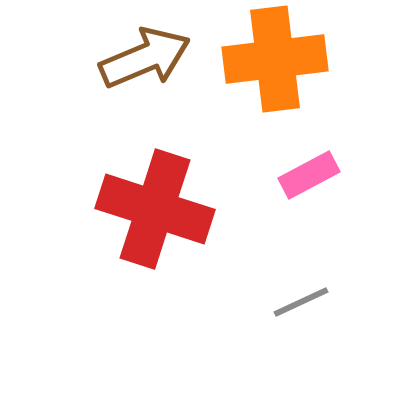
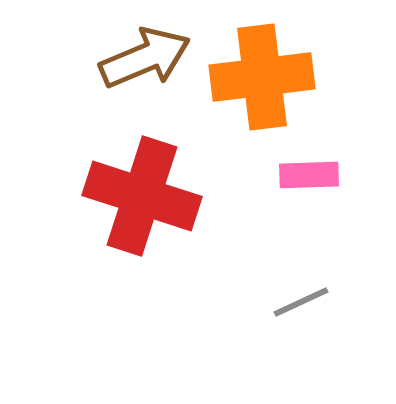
orange cross: moved 13 px left, 18 px down
pink rectangle: rotated 26 degrees clockwise
red cross: moved 13 px left, 13 px up
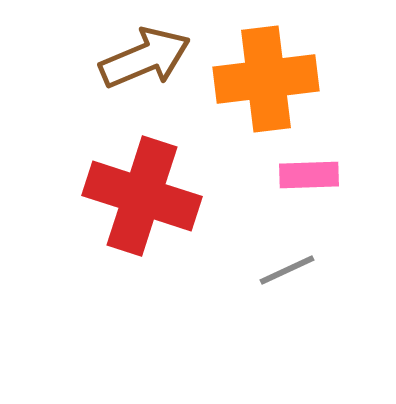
orange cross: moved 4 px right, 2 px down
gray line: moved 14 px left, 32 px up
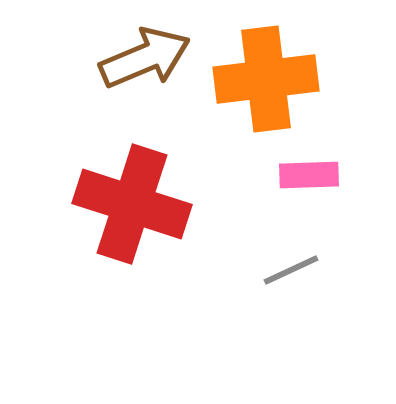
red cross: moved 10 px left, 8 px down
gray line: moved 4 px right
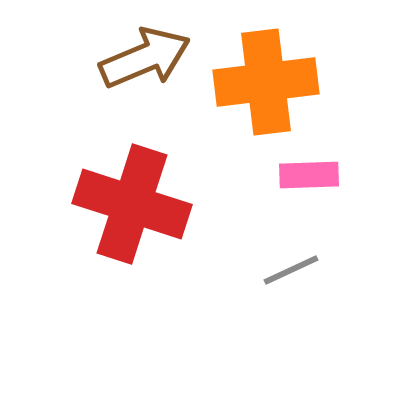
orange cross: moved 3 px down
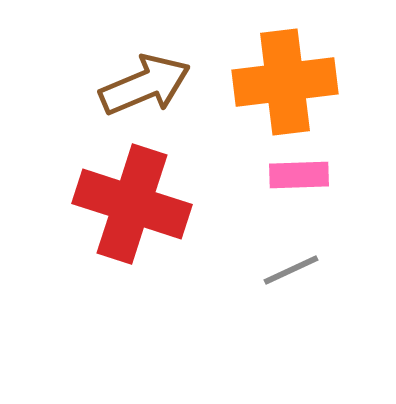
brown arrow: moved 27 px down
orange cross: moved 19 px right
pink rectangle: moved 10 px left
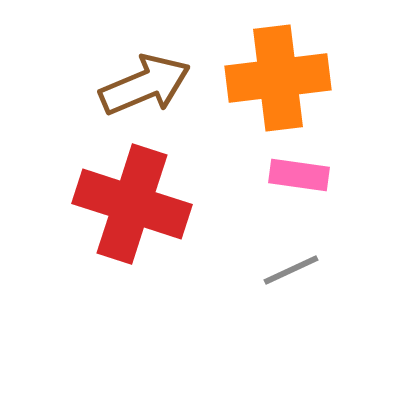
orange cross: moved 7 px left, 4 px up
pink rectangle: rotated 10 degrees clockwise
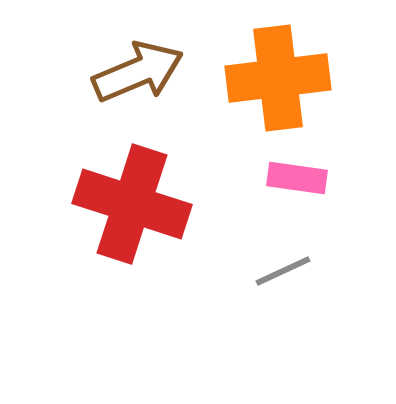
brown arrow: moved 7 px left, 13 px up
pink rectangle: moved 2 px left, 3 px down
gray line: moved 8 px left, 1 px down
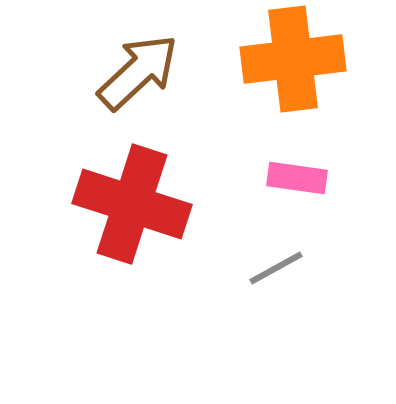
brown arrow: rotated 20 degrees counterclockwise
orange cross: moved 15 px right, 19 px up
gray line: moved 7 px left, 3 px up; rotated 4 degrees counterclockwise
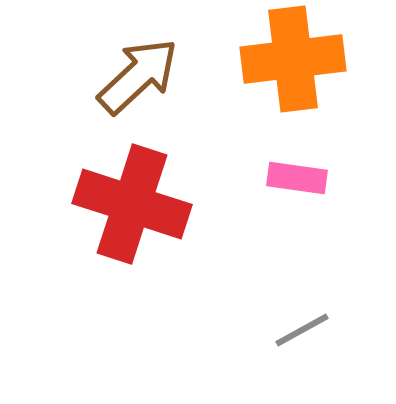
brown arrow: moved 4 px down
gray line: moved 26 px right, 62 px down
